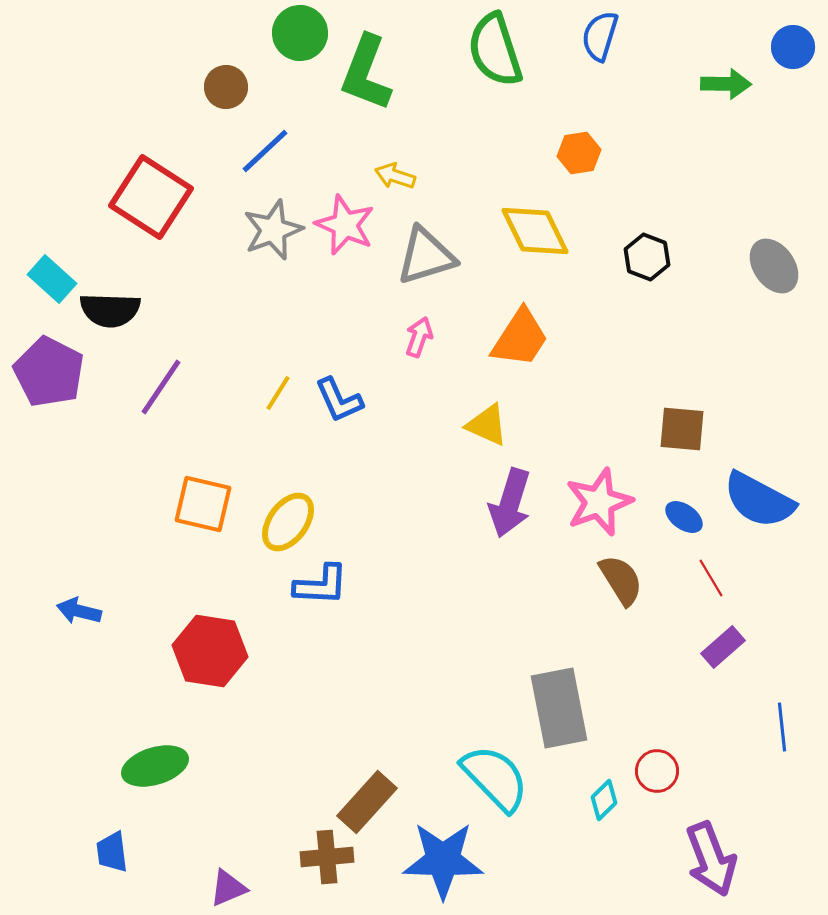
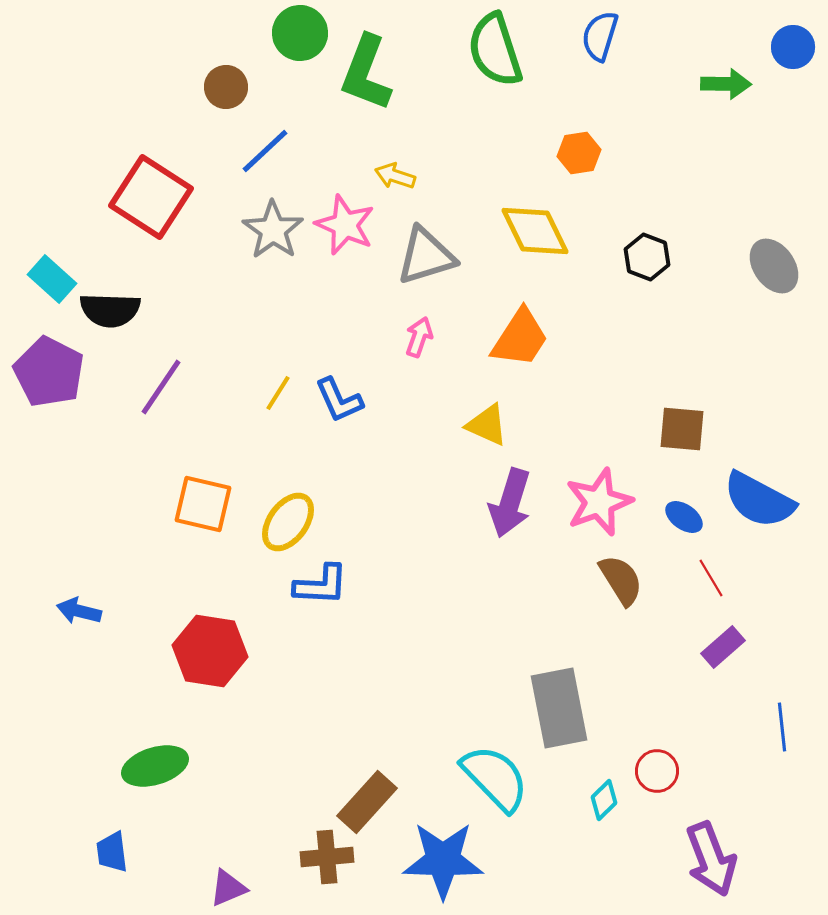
gray star at (273, 230): rotated 16 degrees counterclockwise
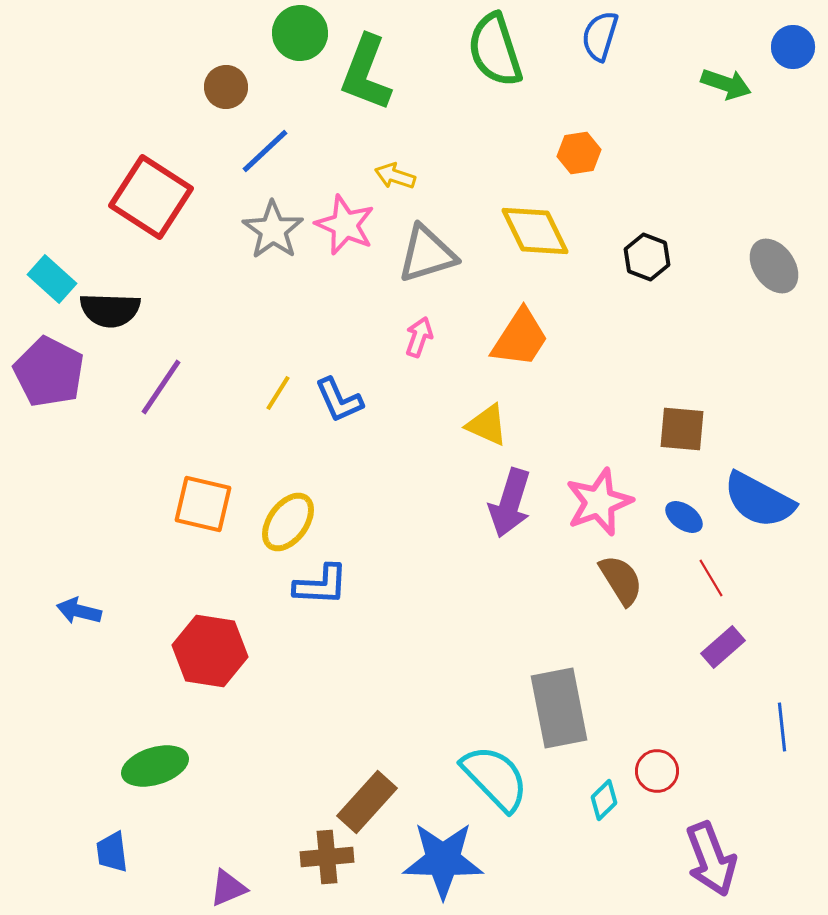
green arrow at (726, 84): rotated 18 degrees clockwise
gray triangle at (426, 256): moved 1 px right, 2 px up
